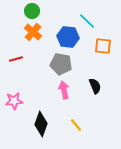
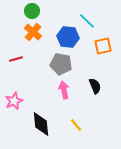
orange square: rotated 18 degrees counterclockwise
pink star: rotated 18 degrees counterclockwise
black diamond: rotated 25 degrees counterclockwise
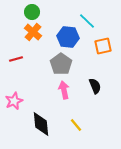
green circle: moved 1 px down
gray pentagon: rotated 25 degrees clockwise
